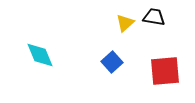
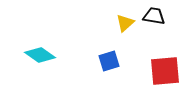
black trapezoid: moved 1 px up
cyan diamond: rotated 32 degrees counterclockwise
blue square: moved 3 px left, 1 px up; rotated 25 degrees clockwise
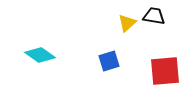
yellow triangle: moved 2 px right
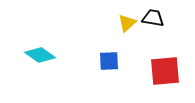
black trapezoid: moved 1 px left, 2 px down
blue square: rotated 15 degrees clockwise
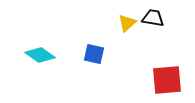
blue square: moved 15 px left, 7 px up; rotated 15 degrees clockwise
red square: moved 2 px right, 9 px down
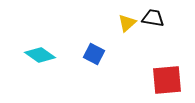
blue square: rotated 15 degrees clockwise
